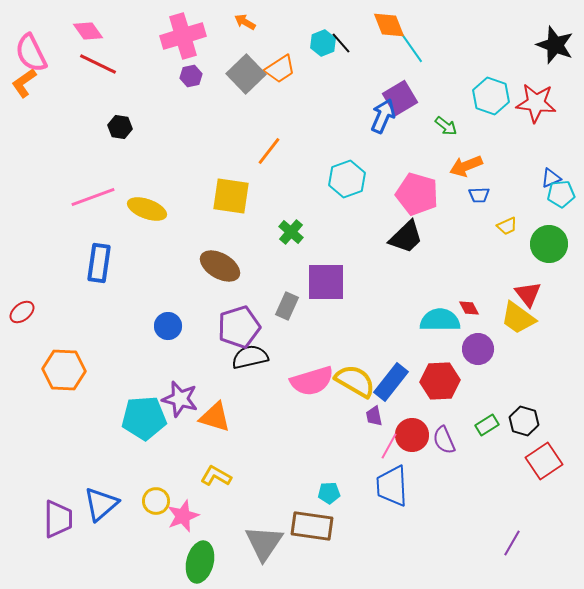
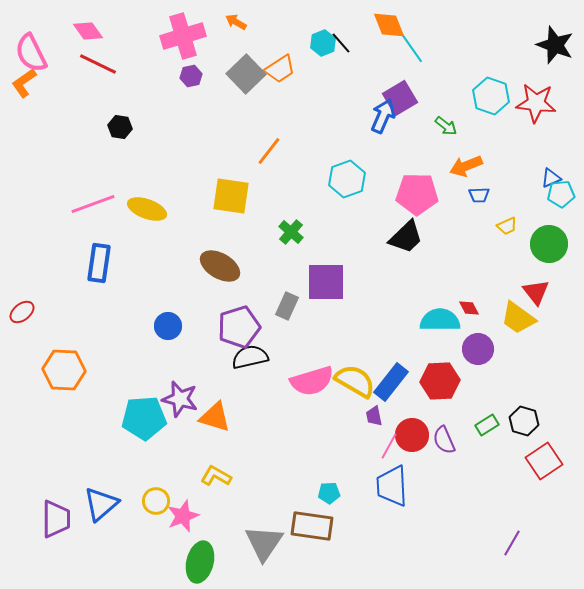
orange arrow at (245, 22): moved 9 px left
pink pentagon at (417, 194): rotated 15 degrees counterclockwise
pink line at (93, 197): moved 7 px down
red triangle at (528, 294): moved 8 px right, 2 px up
purple trapezoid at (58, 519): moved 2 px left
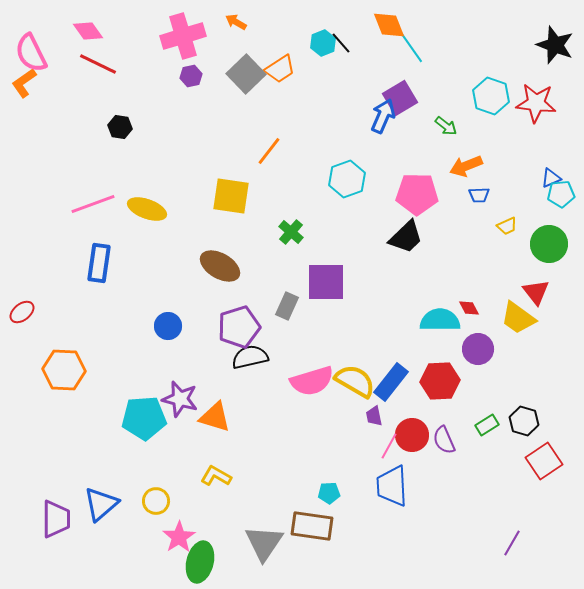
pink star at (183, 516): moved 4 px left, 21 px down; rotated 12 degrees counterclockwise
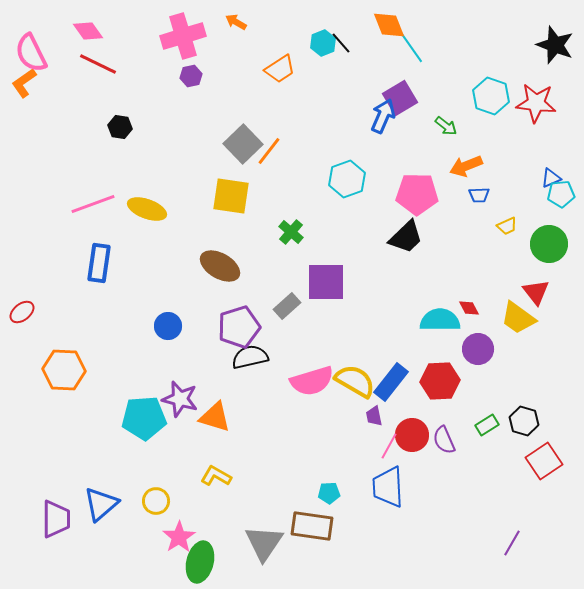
gray square at (246, 74): moved 3 px left, 70 px down
gray rectangle at (287, 306): rotated 24 degrees clockwise
blue trapezoid at (392, 486): moved 4 px left, 1 px down
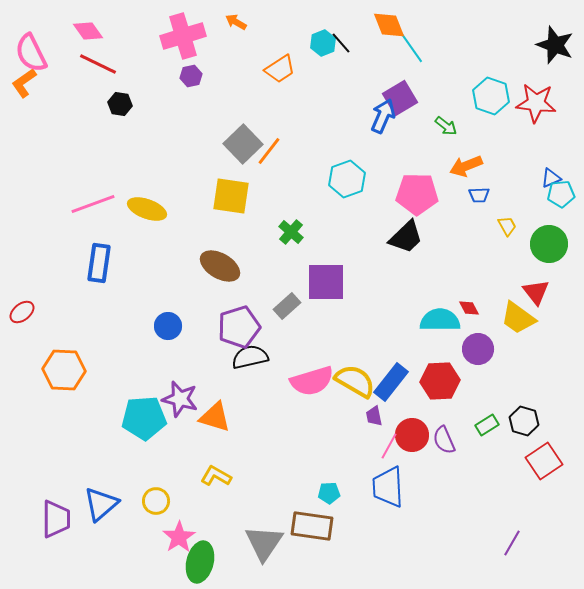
black hexagon at (120, 127): moved 23 px up
yellow trapezoid at (507, 226): rotated 95 degrees counterclockwise
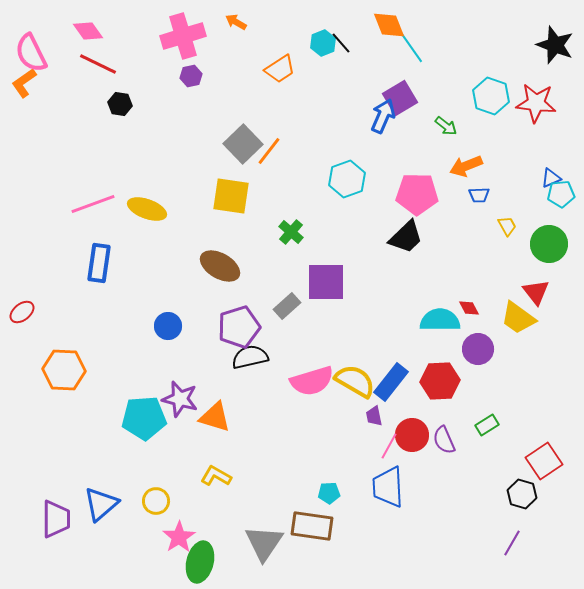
black hexagon at (524, 421): moved 2 px left, 73 px down
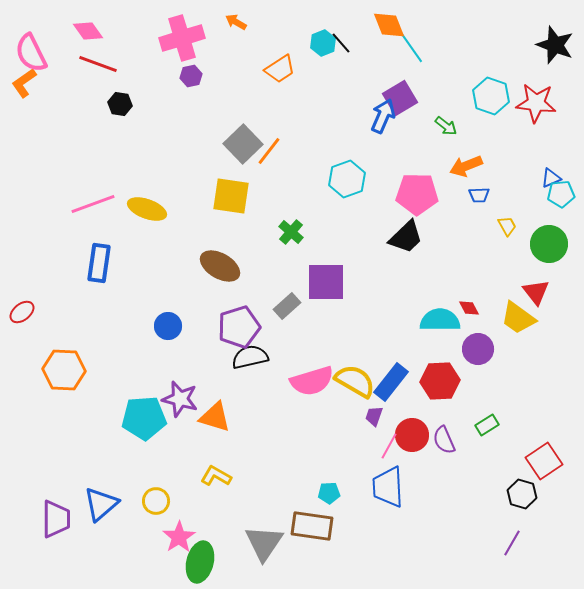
pink cross at (183, 36): moved 1 px left, 2 px down
red line at (98, 64): rotated 6 degrees counterclockwise
purple trapezoid at (374, 416): rotated 30 degrees clockwise
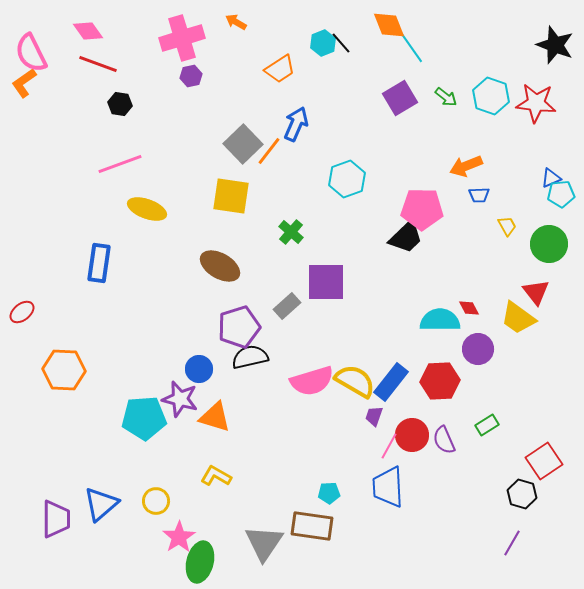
blue arrow at (383, 116): moved 87 px left, 8 px down
green arrow at (446, 126): moved 29 px up
pink pentagon at (417, 194): moved 5 px right, 15 px down
pink line at (93, 204): moved 27 px right, 40 px up
blue circle at (168, 326): moved 31 px right, 43 px down
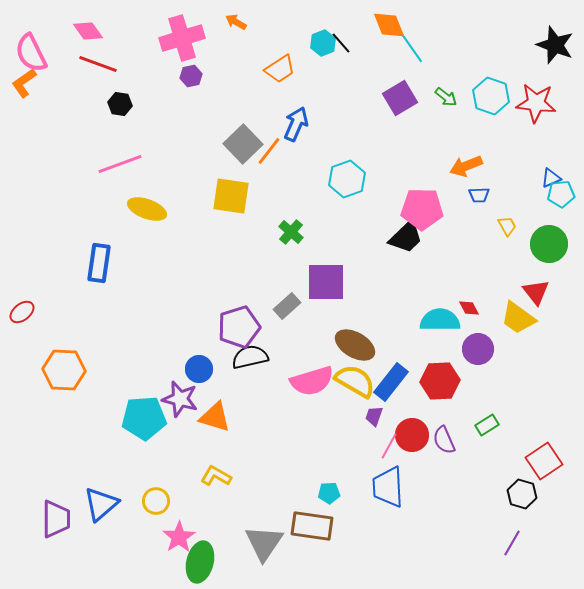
brown ellipse at (220, 266): moved 135 px right, 79 px down
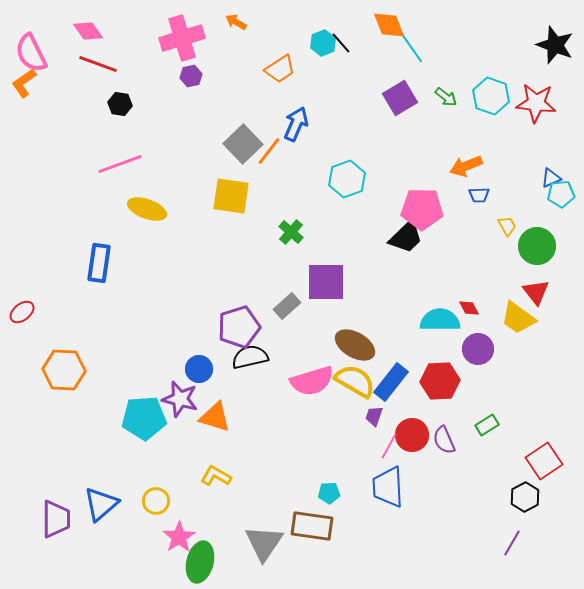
green circle at (549, 244): moved 12 px left, 2 px down
black hexagon at (522, 494): moved 3 px right, 3 px down; rotated 16 degrees clockwise
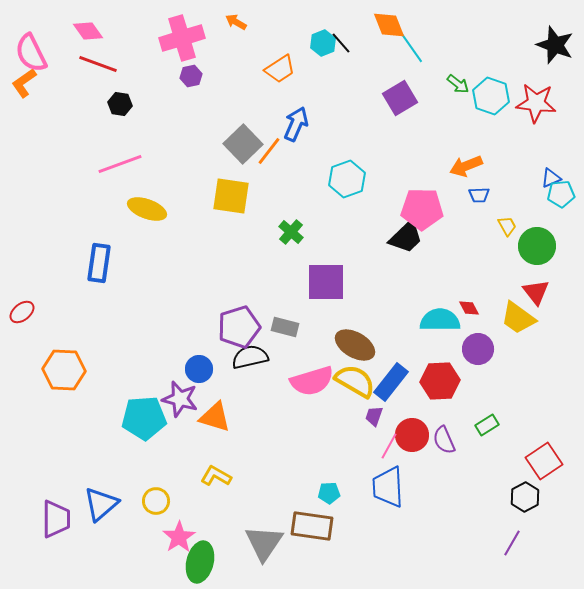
green arrow at (446, 97): moved 12 px right, 13 px up
gray rectangle at (287, 306): moved 2 px left, 21 px down; rotated 56 degrees clockwise
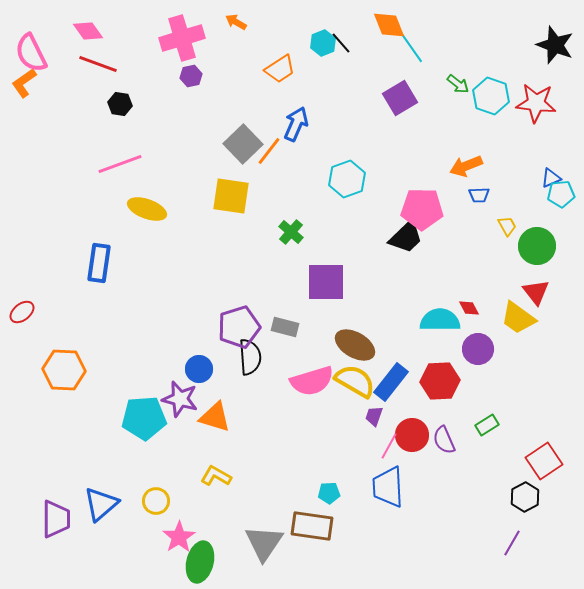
black semicircle at (250, 357): rotated 99 degrees clockwise
